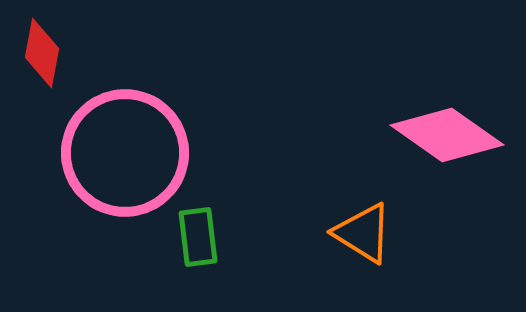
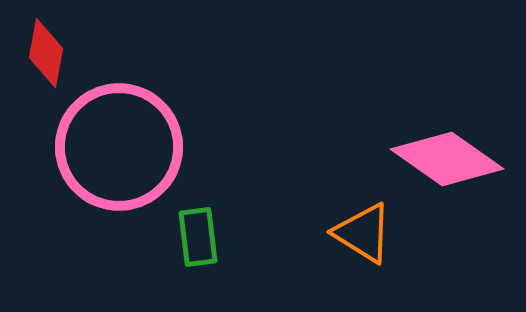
red diamond: moved 4 px right
pink diamond: moved 24 px down
pink circle: moved 6 px left, 6 px up
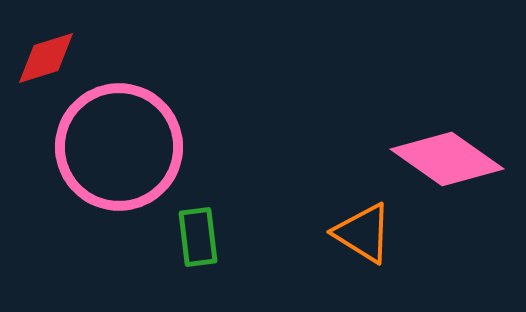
red diamond: moved 5 px down; rotated 62 degrees clockwise
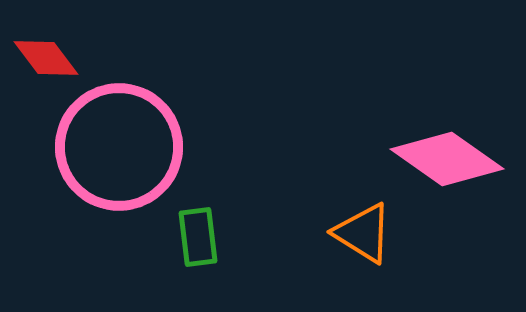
red diamond: rotated 70 degrees clockwise
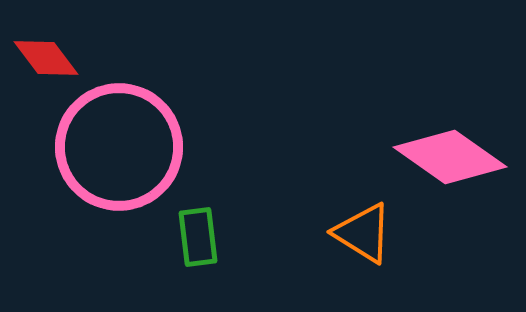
pink diamond: moved 3 px right, 2 px up
